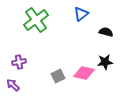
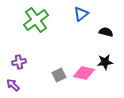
gray square: moved 1 px right, 1 px up
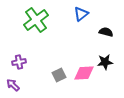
pink diamond: rotated 15 degrees counterclockwise
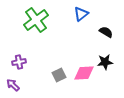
black semicircle: rotated 16 degrees clockwise
